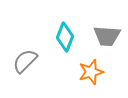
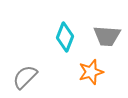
gray semicircle: moved 16 px down
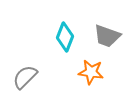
gray trapezoid: rotated 16 degrees clockwise
orange star: rotated 25 degrees clockwise
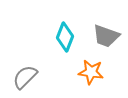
gray trapezoid: moved 1 px left
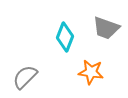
gray trapezoid: moved 8 px up
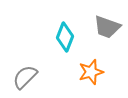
gray trapezoid: moved 1 px right, 1 px up
orange star: rotated 25 degrees counterclockwise
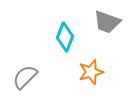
gray trapezoid: moved 5 px up
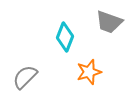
gray trapezoid: moved 2 px right
orange star: moved 2 px left
